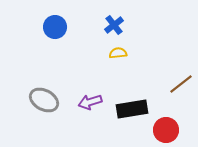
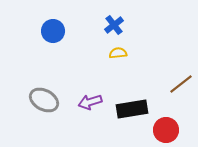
blue circle: moved 2 px left, 4 px down
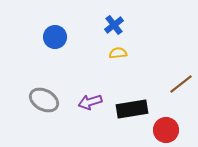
blue circle: moved 2 px right, 6 px down
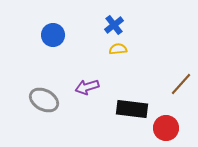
blue circle: moved 2 px left, 2 px up
yellow semicircle: moved 4 px up
brown line: rotated 10 degrees counterclockwise
purple arrow: moved 3 px left, 15 px up
black rectangle: rotated 16 degrees clockwise
red circle: moved 2 px up
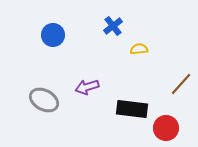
blue cross: moved 1 px left, 1 px down
yellow semicircle: moved 21 px right
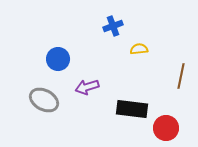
blue cross: rotated 18 degrees clockwise
blue circle: moved 5 px right, 24 px down
brown line: moved 8 px up; rotated 30 degrees counterclockwise
